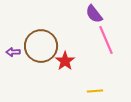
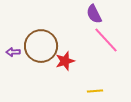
purple semicircle: rotated 12 degrees clockwise
pink line: rotated 20 degrees counterclockwise
red star: rotated 18 degrees clockwise
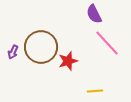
pink line: moved 1 px right, 3 px down
brown circle: moved 1 px down
purple arrow: rotated 64 degrees counterclockwise
red star: moved 3 px right
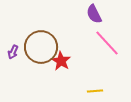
red star: moved 7 px left; rotated 24 degrees counterclockwise
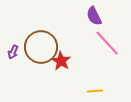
purple semicircle: moved 2 px down
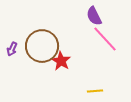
pink line: moved 2 px left, 4 px up
brown circle: moved 1 px right, 1 px up
purple arrow: moved 1 px left, 3 px up
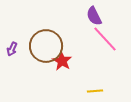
brown circle: moved 4 px right
red star: moved 1 px right
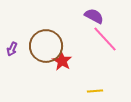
purple semicircle: rotated 144 degrees clockwise
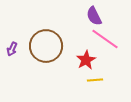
purple semicircle: rotated 144 degrees counterclockwise
pink line: rotated 12 degrees counterclockwise
red star: moved 24 px right, 1 px up; rotated 12 degrees clockwise
yellow line: moved 11 px up
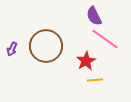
red star: moved 1 px down
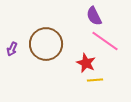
pink line: moved 2 px down
brown circle: moved 2 px up
red star: moved 2 px down; rotated 18 degrees counterclockwise
